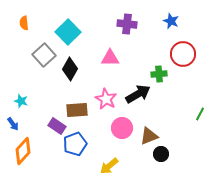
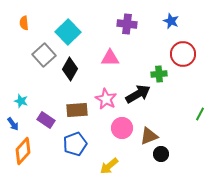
purple rectangle: moved 11 px left, 6 px up
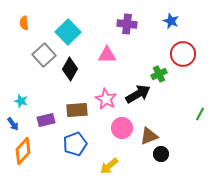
pink triangle: moved 3 px left, 3 px up
green cross: rotated 21 degrees counterclockwise
purple rectangle: rotated 48 degrees counterclockwise
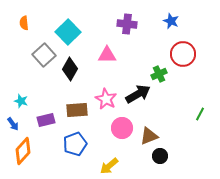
black circle: moved 1 px left, 2 px down
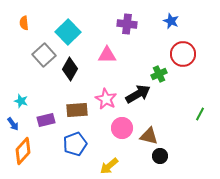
brown triangle: rotated 36 degrees clockwise
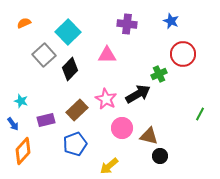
orange semicircle: rotated 72 degrees clockwise
black diamond: rotated 15 degrees clockwise
brown rectangle: rotated 40 degrees counterclockwise
